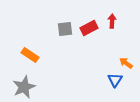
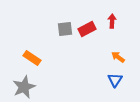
red rectangle: moved 2 px left, 1 px down
orange rectangle: moved 2 px right, 3 px down
orange arrow: moved 8 px left, 6 px up
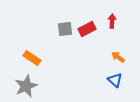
blue triangle: rotated 21 degrees counterclockwise
gray star: moved 2 px right, 1 px up
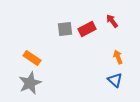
red arrow: rotated 40 degrees counterclockwise
orange arrow: rotated 32 degrees clockwise
gray star: moved 4 px right, 3 px up
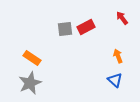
red arrow: moved 10 px right, 3 px up
red rectangle: moved 1 px left, 2 px up
orange arrow: moved 1 px up
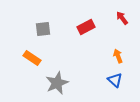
gray square: moved 22 px left
gray star: moved 27 px right
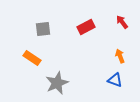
red arrow: moved 4 px down
orange arrow: moved 2 px right
blue triangle: rotated 21 degrees counterclockwise
